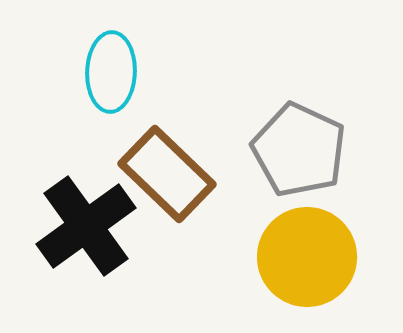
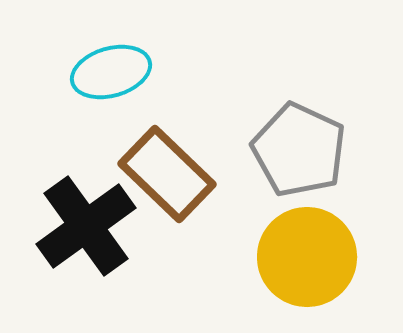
cyan ellipse: rotated 72 degrees clockwise
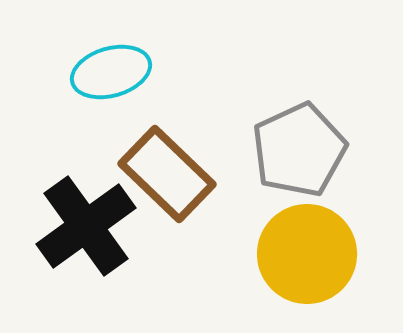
gray pentagon: rotated 22 degrees clockwise
yellow circle: moved 3 px up
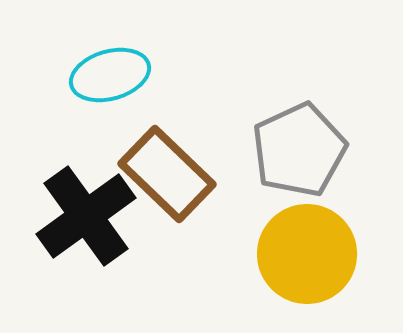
cyan ellipse: moved 1 px left, 3 px down
black cross: moved 10 px up
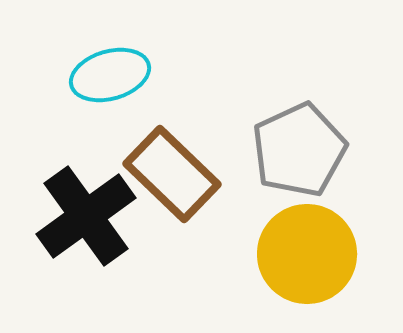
brown rectangle: moved 5 px right
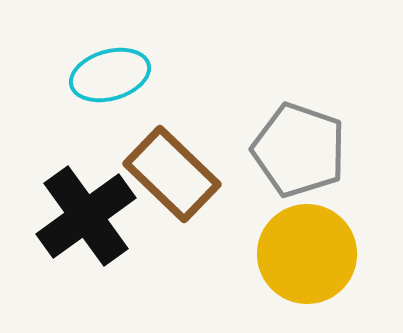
gray pentagon: rotated 28 degrees counterclockwise
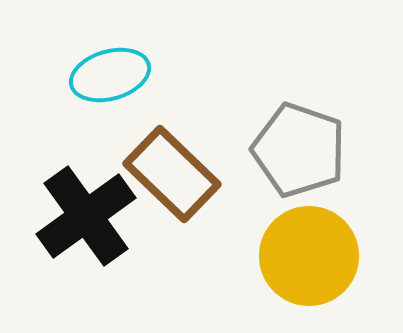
yellow circle: moved 2 px right, 2 px down
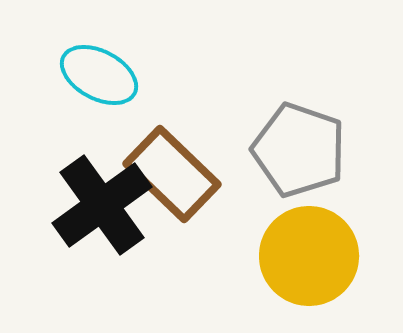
cyan ellipse: moved 11 px left; rotated 44 degrees clockwise
black cross: moved 16 px right, 11 px up
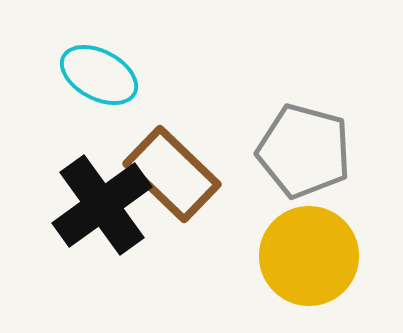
gray pentagon: moved 5 px right, 1 px down; rotated 4 degrees counterclockwise
